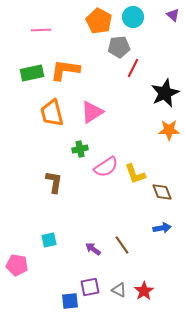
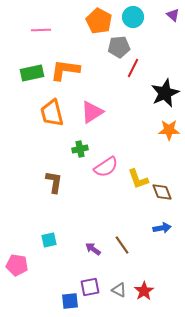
yellow L-shape: moved 3 px right, 5 px down
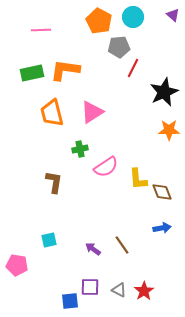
black star: moved 1 px left, 1 px up
yellow L-shape: rotated 15 degrees clockwise
purple square: rotated 12 degrees clockwise
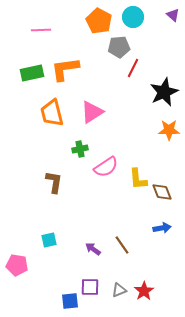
orange L-shape: moved 1 px up; rotated 16 degrees counterclockwise
gray triangle: rotated 49 degrees counterclockwise
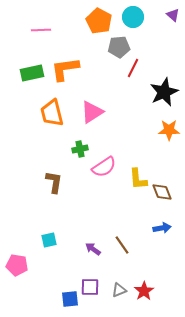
pink semicircle: moved 2 px left
blue square: moved 2 px up
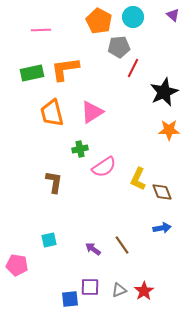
yellow L-shape: rotated 30 degrees clockwise
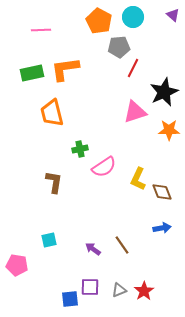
pink triangle: moved 43 px right; rotated 15 degrees clockwise
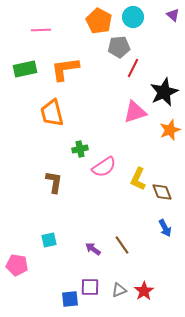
green rectangle: moved 7 px left, 4 px up
orange star: moved 1 px right; rotated 20 degrees counterclockwise
blue arrow: moved 3 px right; rotated 72 degrees clockwise
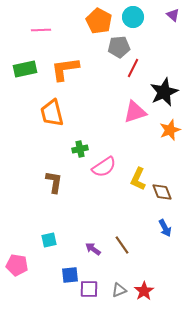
purple square: moved 1 px left, 2 px down
blue square: moved 24 px up
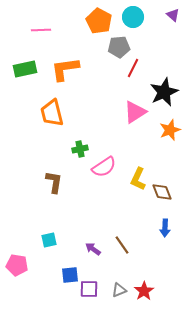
pink triangle: rotated 15 degrees counterclockwise
blue arrow: rotated 30 degrees clockwise
